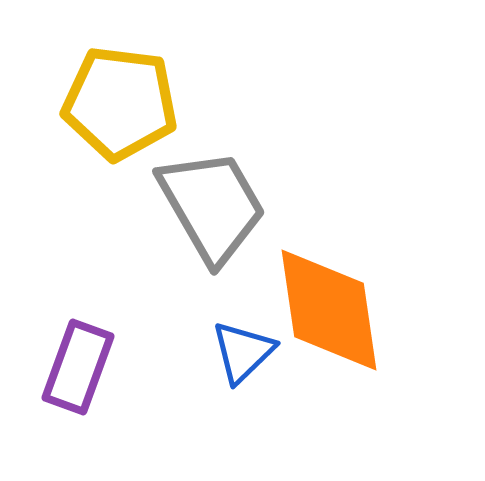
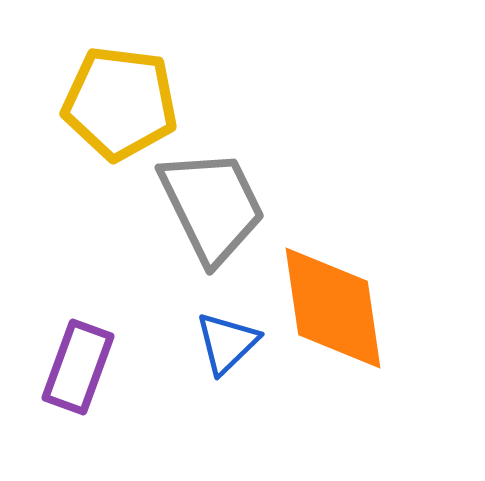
gray trapezoid: rotated 4 degrees clockwise
orange diamond: moved 4 px right, 2 px up
blue triangle: moved 16 px left, 9 px up
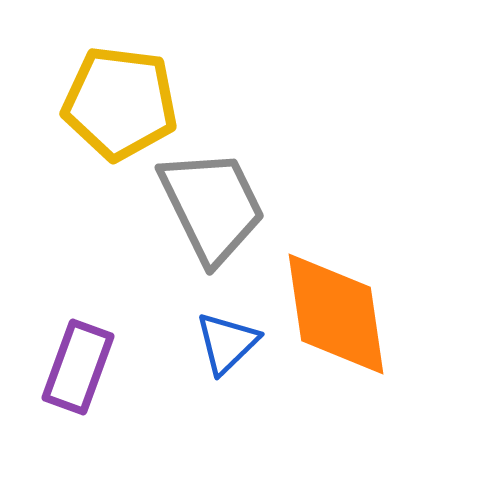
orange diamond: moved 3 px right, 6 px down
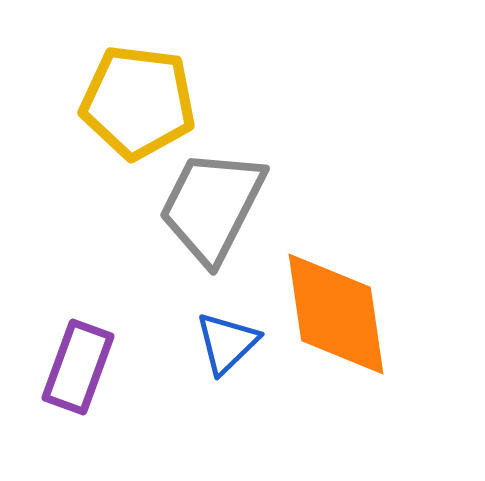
yellow pentagon: moved 18 px right, 1 px up
gray trapezoid: rotated 127 degrees counterclockwise
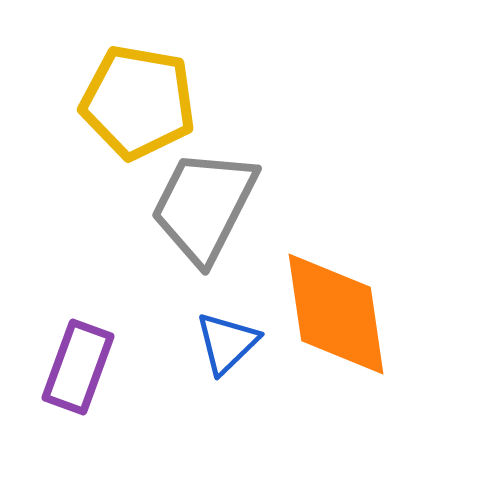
yellow pentagon: rotated 3 degrees clockwise
gray trapezoid: moved 8 px left
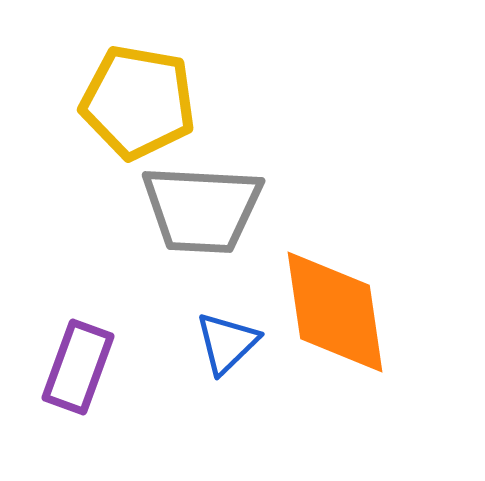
gray trapezoid: moved 2 px left, 3 px down; rotated 114 degrees counterclockwise
orange diamond: moved 1 px left, 2 px up
